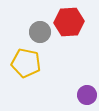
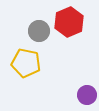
red hexagon: rotated 20 degrees counterclockwise
gray circle: moved 1 px left, 1 px up
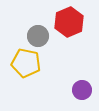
gray circle: moved 1 px left, 5 px down
purple circle: moved 5 px left, 5 px up
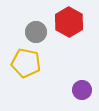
red hexagon: rotated 8 degrees counterclockwise
gray circle: moved 2 px left, 4 px up
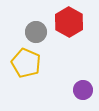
yellow pentagon: rotated 12 degrees clockwise
purple circle: moved 1 px right
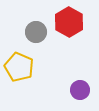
yellow pentagon: moved 7 px left, 4 px down
purple circle: moved 3 px left
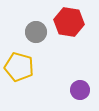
red hexagon: rotated 20 degrees counterclockwise
yellow pentagon: rotated 8 degrees counterclockwise
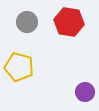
gray circle: moved 9 px left, 10 px up
purple circle: moved 5 px right, 2 px down
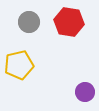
gray circle: moved 2 px right
yellow pentagon: moved 2 px up; rotated 28 degrees counterclockwise
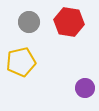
yellow pentagon: moved 2 px right, 3 px up
purple circle: moved 4 px up
